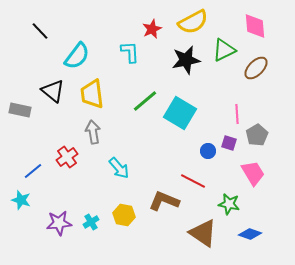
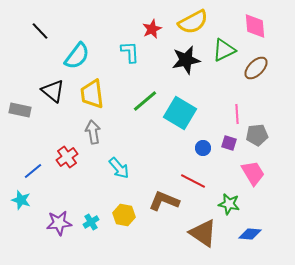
gray pentagon: rotated 25 degrees clockwise
blue circle: moved 5 px left, 3 px up
blue diamond: rotated 15 degrees counterclockwise
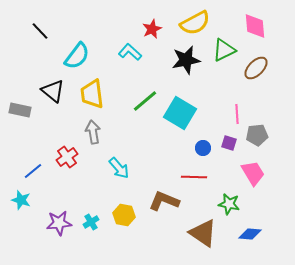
yellow semicircle: moved 2 px right, 1 px down
cyan L-shape: rotated 45 degrees counterclockwise
red line: moved 1 px right, 4 px up; rotated 25 degrees counterclockwise
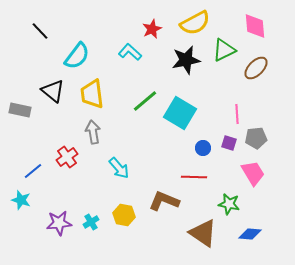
gray pentagon: moved 1 px left, 3 px down
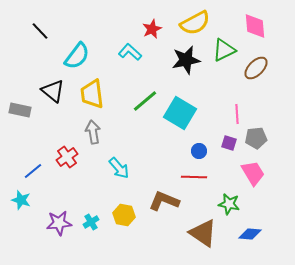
blue circle: moved 4 px left, 3 px down
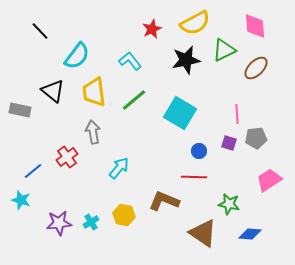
cyan L-shape: moved 9 px down; rotated 10 degrees clockwise
yellow trapezoid: moved 2 px right, 2 px up
green line: moved 11 px left, 1 px up
cyan arrow: rotated 100 degrees counterclockwise
pink trapezoid: moved 16 px right, 7 px down; rotated 92 degrees counterclockwise
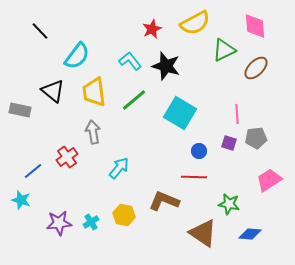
black star: moved 20 px left, 6 px down; rotated 28 degrees clockwise
